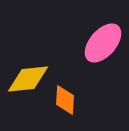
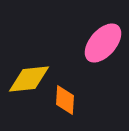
yellow diamond: moved 1 px right
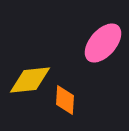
yellow diamond: moved 1 px right, 1 px down
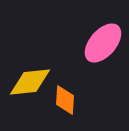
yellow diamond: moved 2 px down
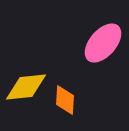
yellow diamond: moved 4 px left, 5 px down
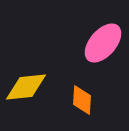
orange diamond: moved 17 px right
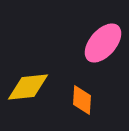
yellow diamond: moved 2 px right
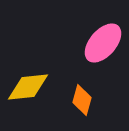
orange diamond: rotated 12 degrees clockwise
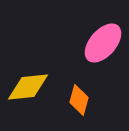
orange diamond: moved 3 px left
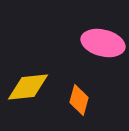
pink ellipse: rotated 63 degrees clockwise
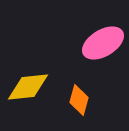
pink ellipse: rotated 45 degrees counterclockwise
